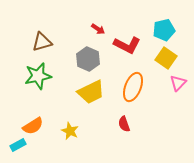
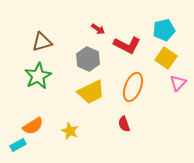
green star: rotated 16 degrees counterclockwise
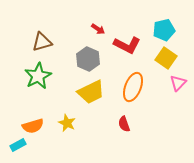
orange semicircle: rotated 15 degrees clockwise
yellow star: moved 3 px left, 8 px up
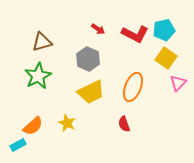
red L-shape: moved 8 px right, 11 px up
orange semicircle: rotated 25 degrees counterclockwise
